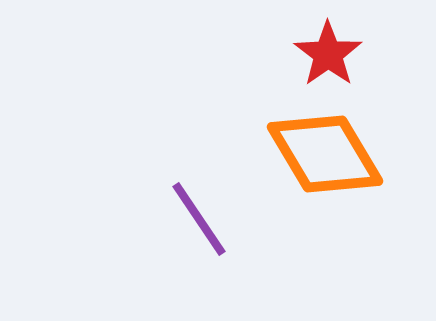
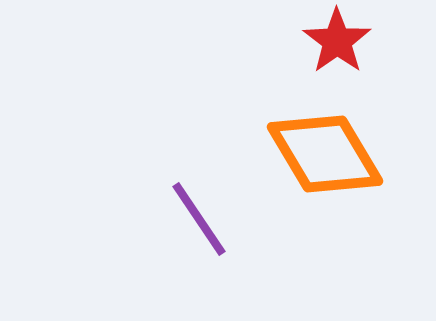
red star: moved 9 px right, 13 px up
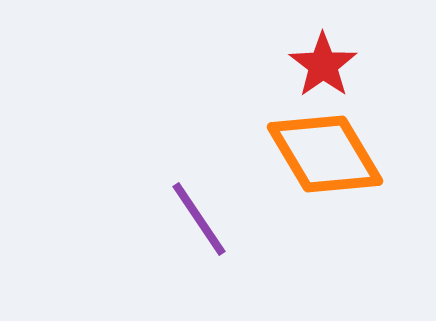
red star: moved 14 px left, 24 px down
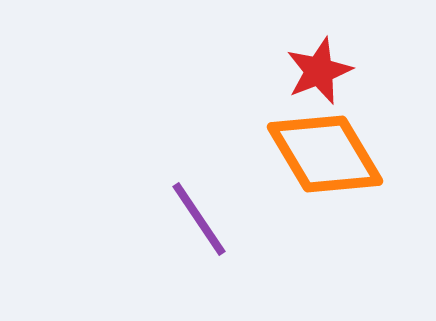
red star: moved 4 px left, 6 px down; rotated 14 degrees clockwise
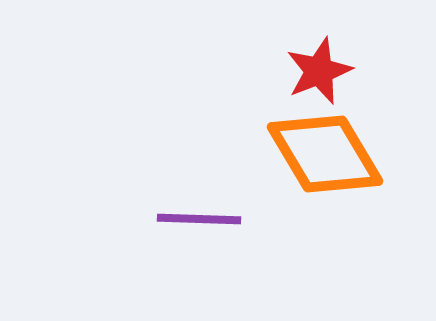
purple line: rotated 54 degrees counterclockwise
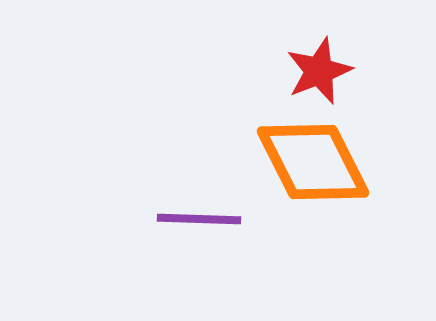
orange diamond: moved 12 px left, 8 px down; rotated 4 degrees clockwise
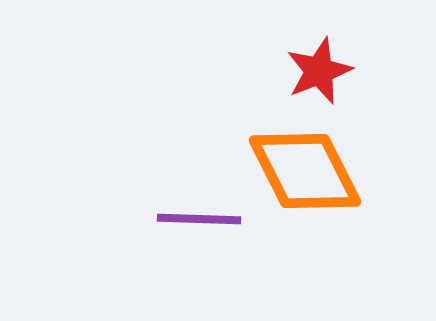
orange diamond: moved 8 px left, 9 px down
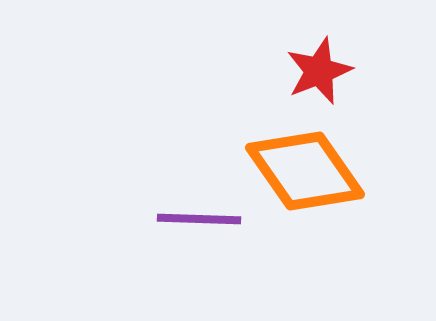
orange diamond: rotated 8 degrees counterclockwise
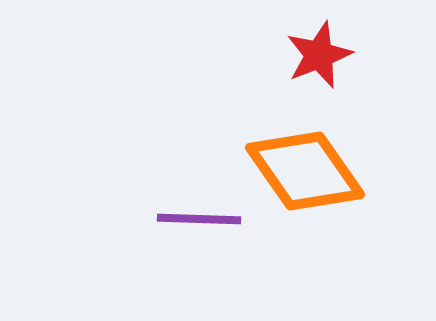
red star: moved 16 px up
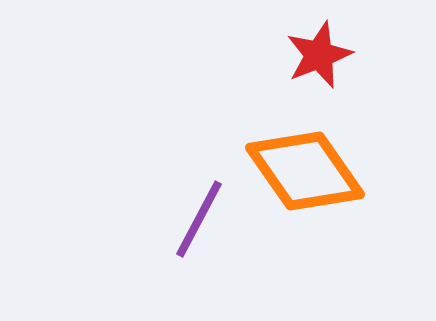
purple line: rotated 64 degrees counterclockwise
